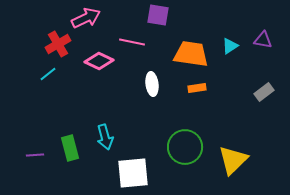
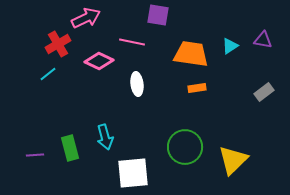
white ellipse: moved 15 px left
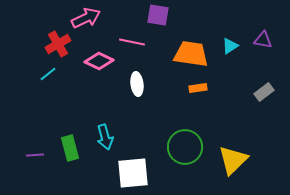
orange rectangle: moved 1 px right
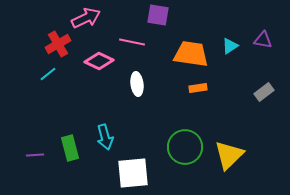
yellow triangle: moved 4 px left, 5 px up
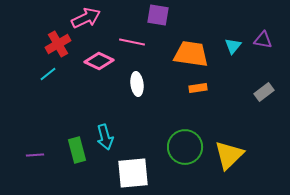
cyan triangle: moved 3 px right; rotated 18 degrees counterclockwise
green rectangle: moved 7 px right, 2 px down
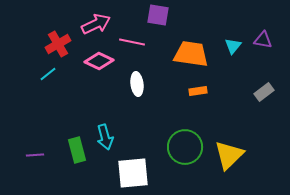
pink arrow: moved 10 px right, 6 px down
orange rectangle: moved 3 px down
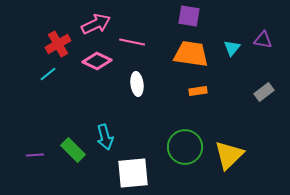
purple square: moved 31 px right, 1 px down
cyan triangle: moved 1 px left, 2 px down
pink diamond: moved 2 px left
green rectangle: moved 4 px left; rotated 30 degrees counterclockwise
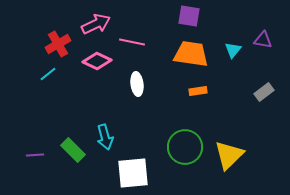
cyan triangle: moved 1 px right, 2 px down
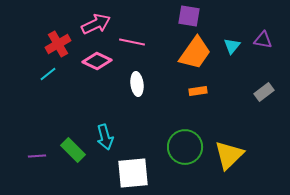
cyan triangle: moved 1 px left, 4 px up
orange trapezoid: moved 4 px right, 1 px up; rotated 117 degrees clockwise
purple line: moved 2 px right, 1 px down
